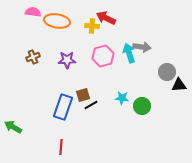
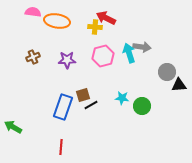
yellow cross: moved 3 px right, 1 px down
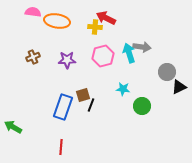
black triangle: moved 2 px down; rotated 21 degrees counterclockwise
cyan star: moved 1 px right, 9 px up
black line: rotated 40 degrees counterclockwise
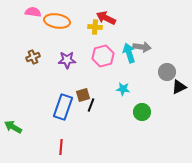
green circle: moved 6 px down
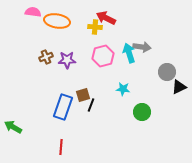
brown cross: moved 13 px right
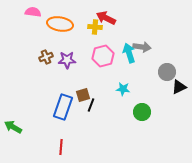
orange ellipse: moved 3 px right, 3 px down
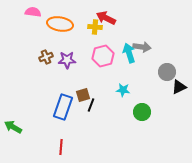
cyan star: moved 1 px down
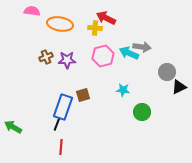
pink semicircle: moved 1 px left, 1 px up
yellow cross: moved 1 px down
cyan arrow: rotated 48 degrees counterclockwise
black line: moved 34 px left, 19 px down
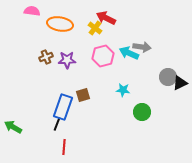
yellow cross: rotated 32 degrees clockwise
gray circle: moved 1 px right, 5 px down
black triangle: moved 1 px right, 4 px up
red line: moved 3 px right
